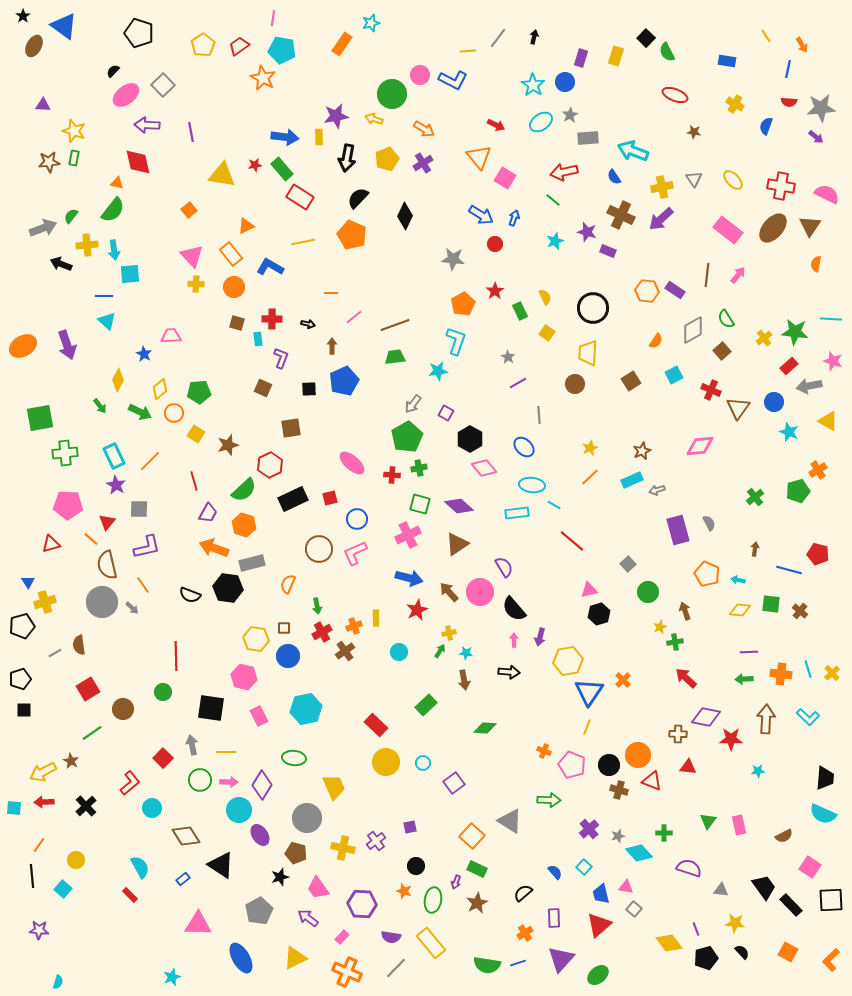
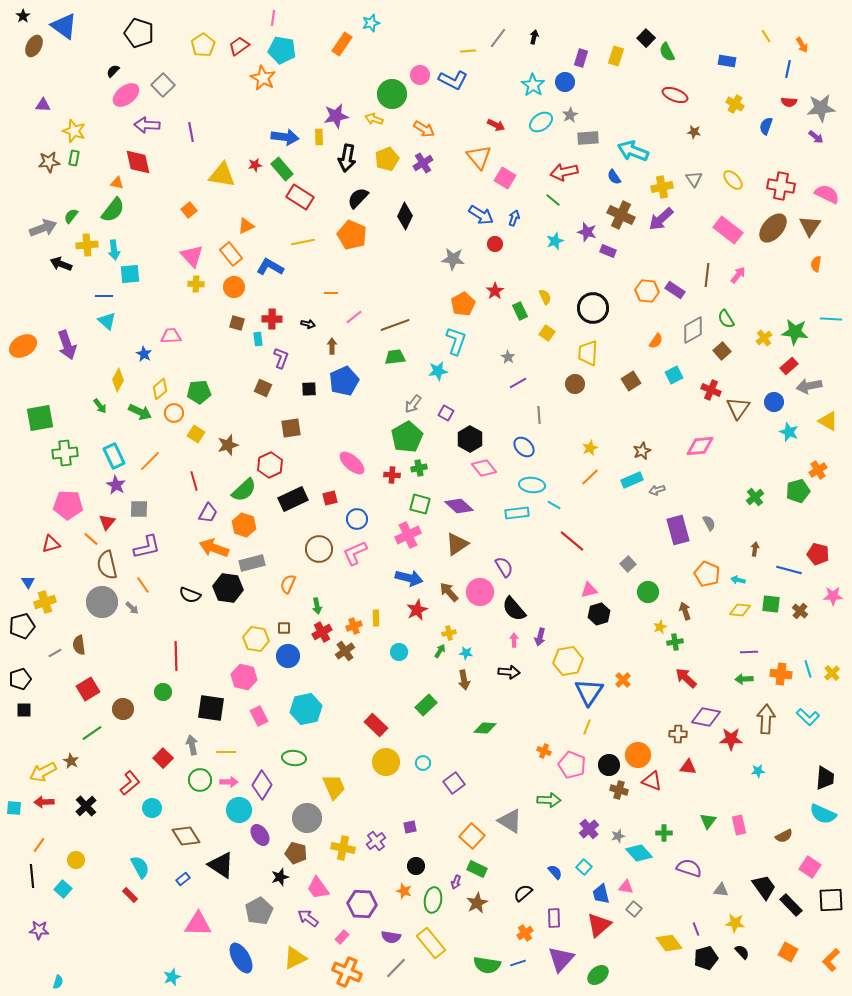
pink star at (833, 361): moved 235 px down; rotated 18 degrees counterclockwise
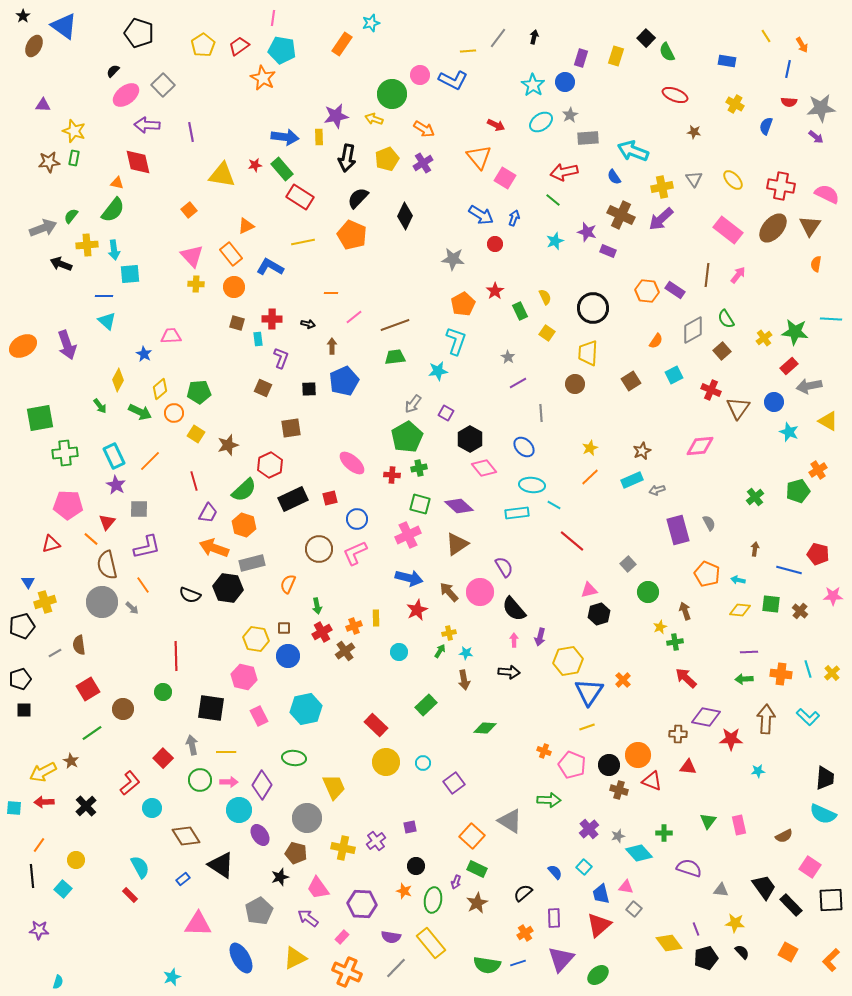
gray line at (539, 415): moved 2 px right, 2 px up
yellow line at (587, 727): rotated 49 degrees clockwise
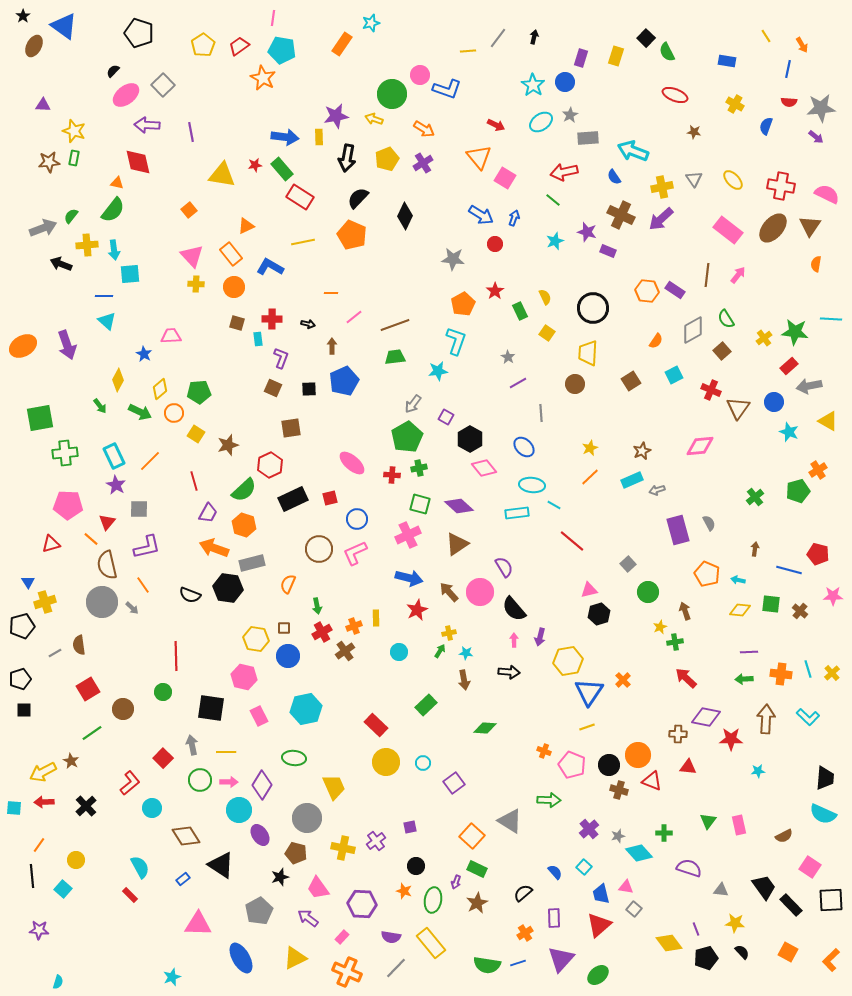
blue L-shape at (453, 80): moved 6 px left, 9 px down; rotated 8 degrees counterclockwise
brown square at (263, 388): moved 10 px right
purple square at (446, 413): moved 4 px down
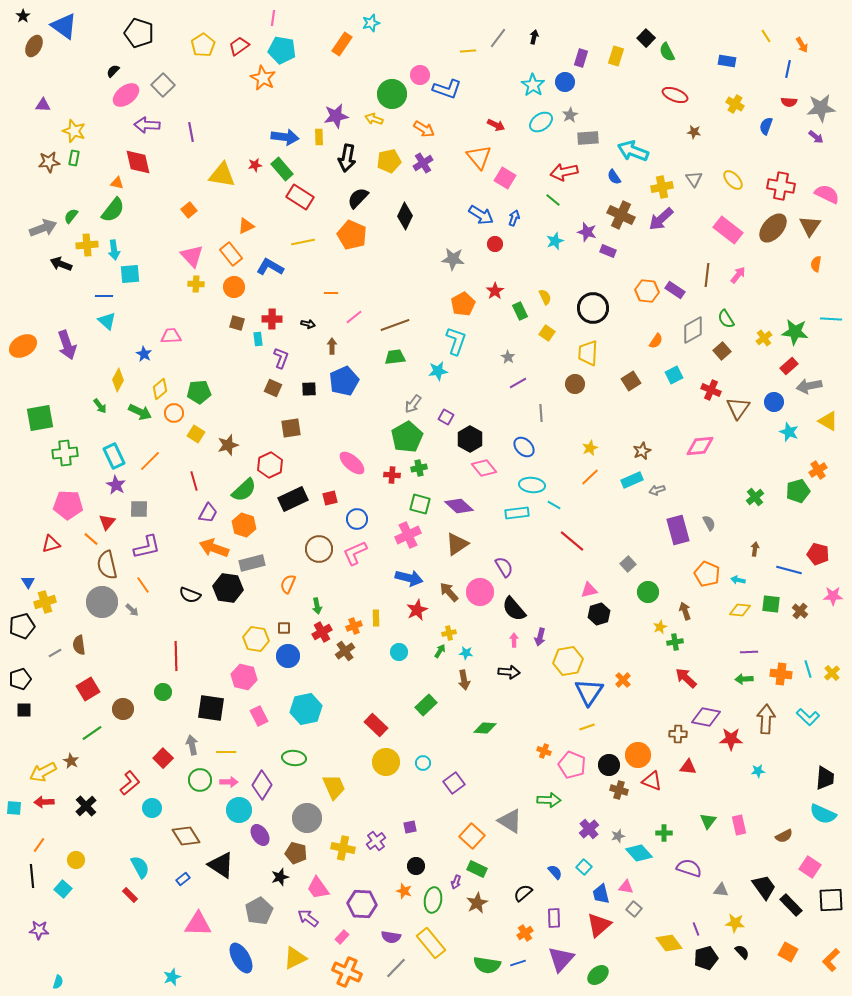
yellow pentagon at (387, 159): moved 2 px right, 2 px down; rotated 10 degrees clockwise
gray arrow at (132, 608): moved 2 px down
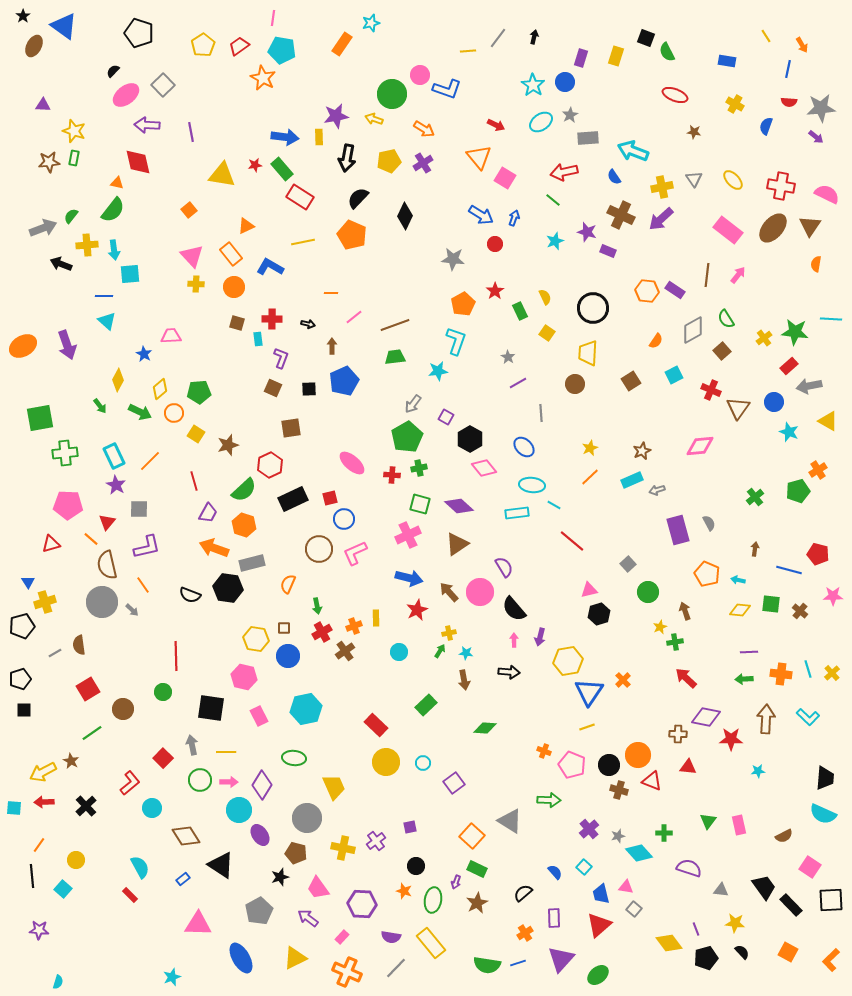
black square at (646, 38): rotated 24 degrees counterclockwise
blue circle at (357, 519): moved 13 px left
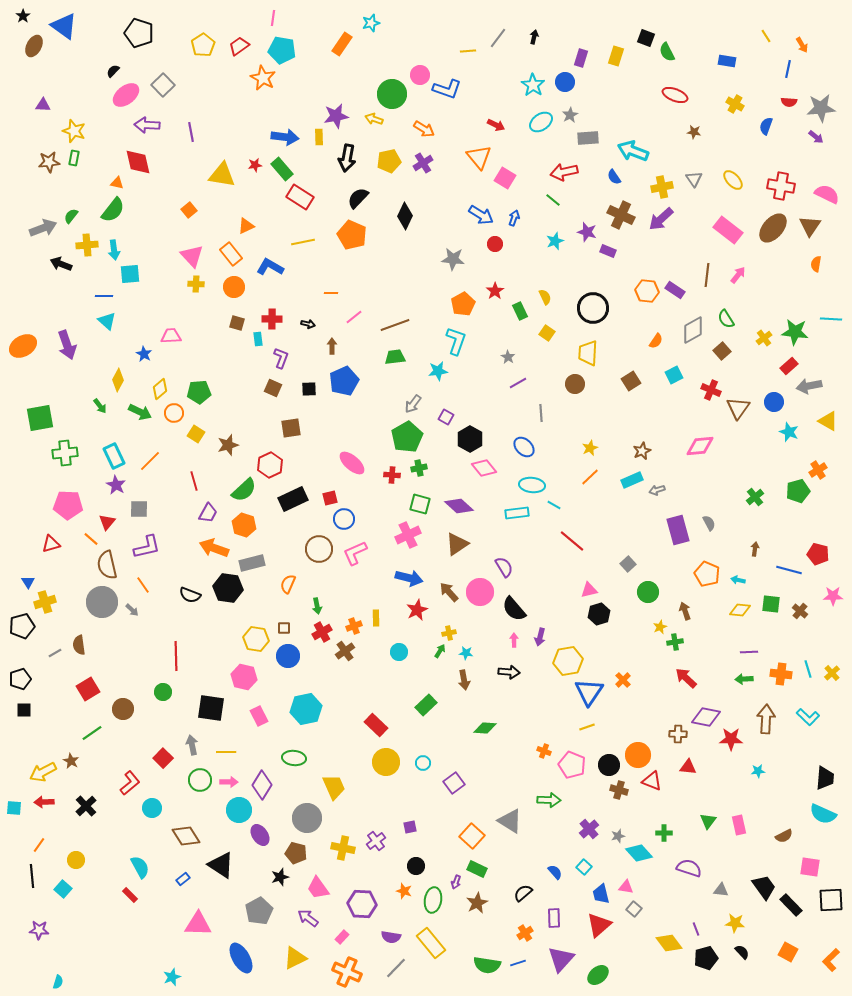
pink square at (810, 867): rotated 25 degrees counterclockwise
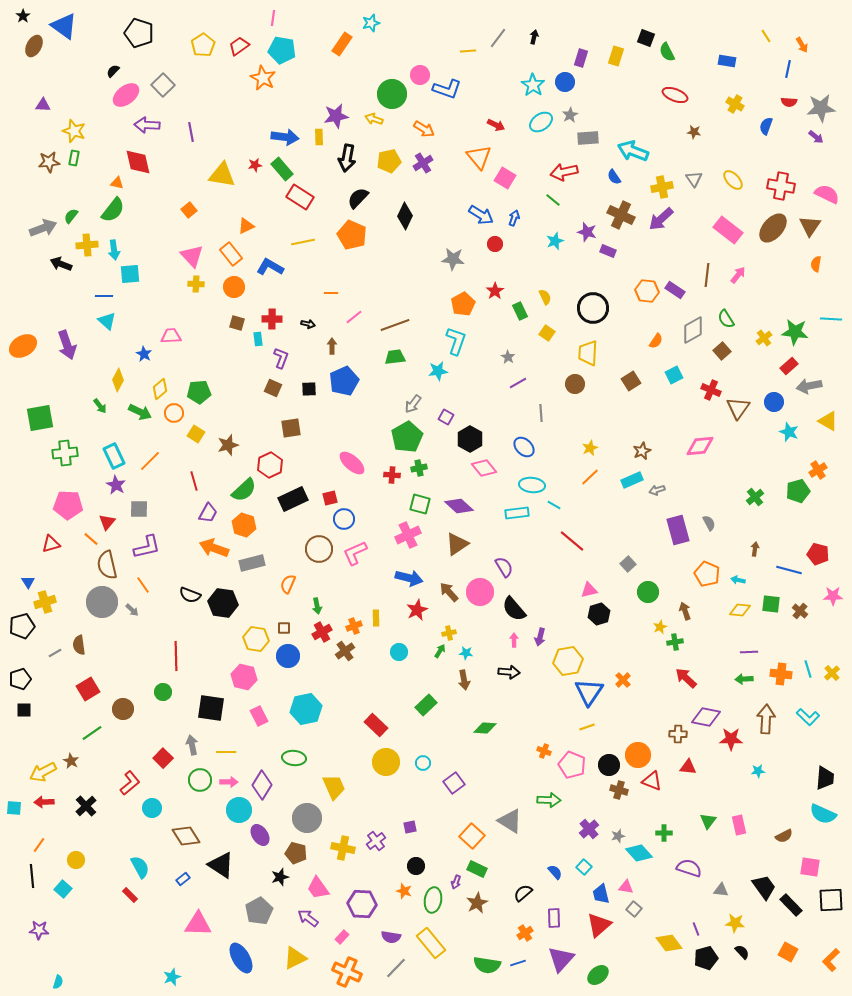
black hexagon at (228, 588): moved 5 px left, 15 px down
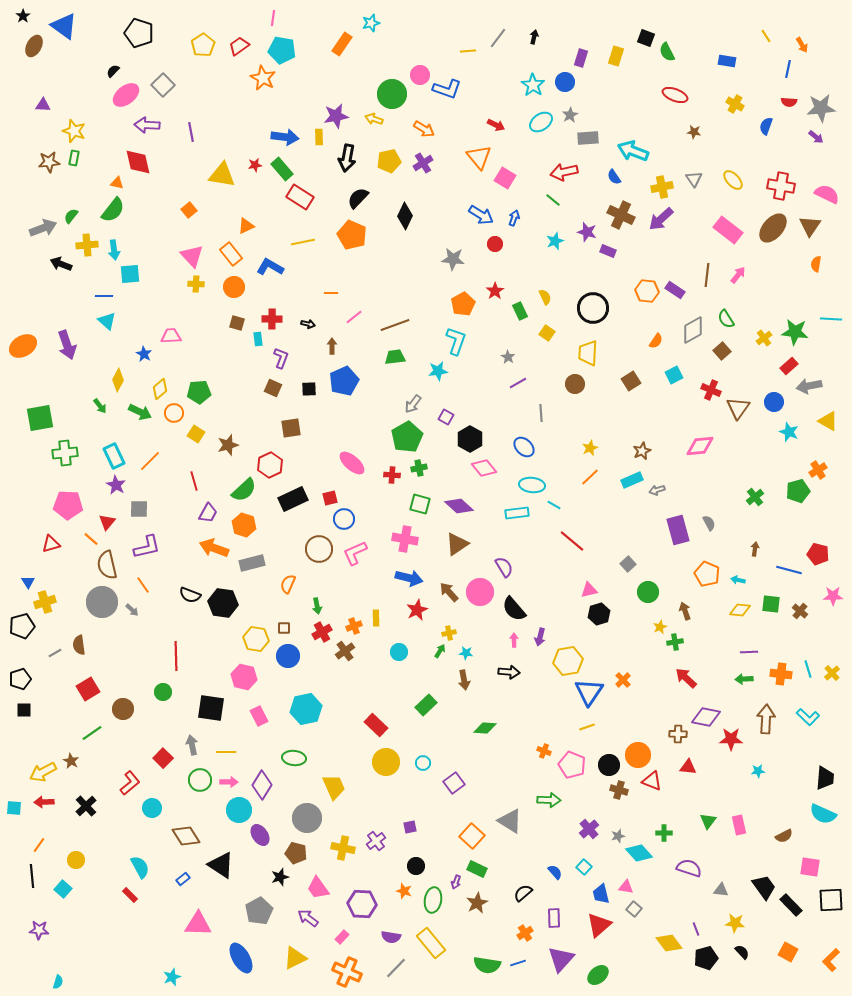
pink cross at (408, 535): moved 3 px left, 4 px down; rotated 35 degrees clockwise
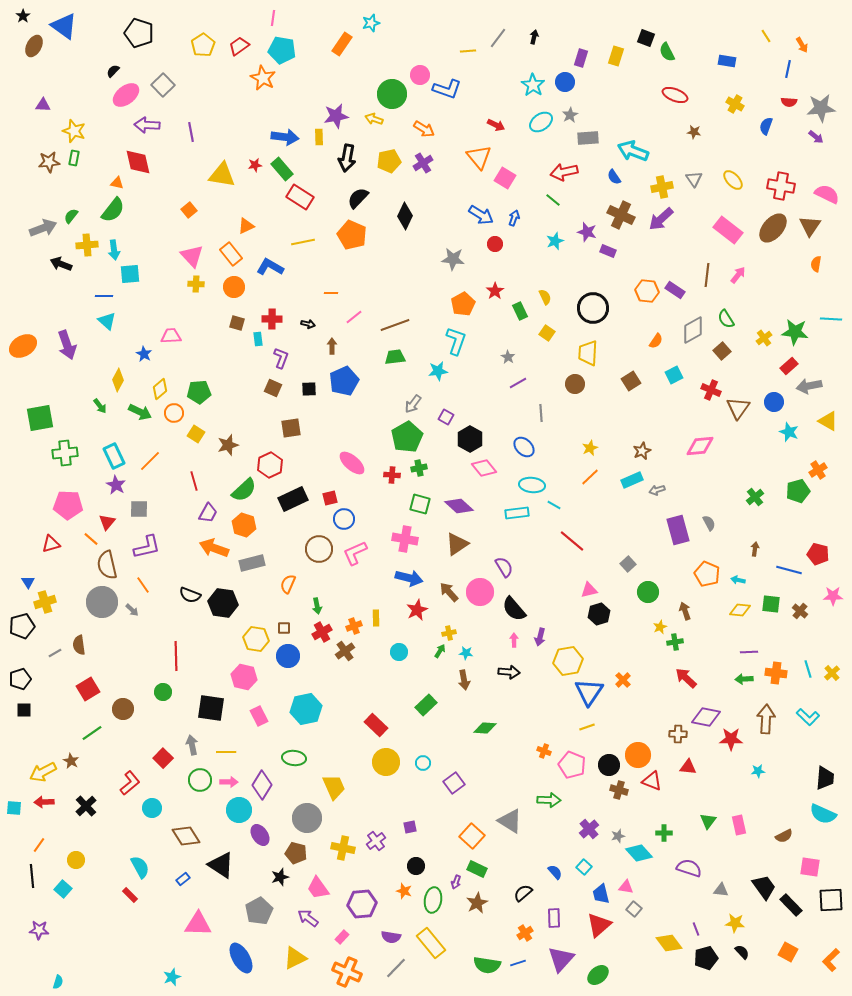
orange cross at (781, 674): moved 5 px left, 1 px up
purple hexagon at (362, 904): rotated 8 degrees counterclockwise
